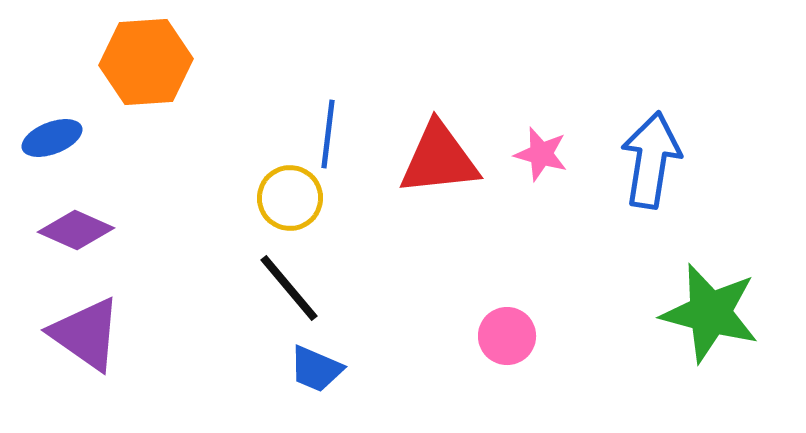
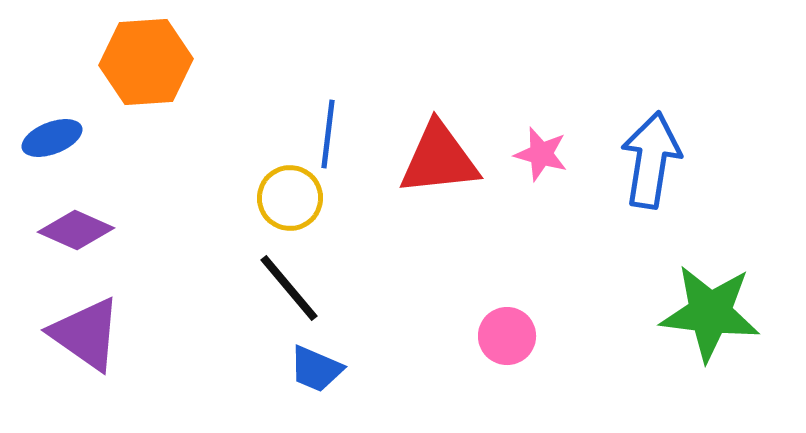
green star: rotated 8 degrees counterclockwise
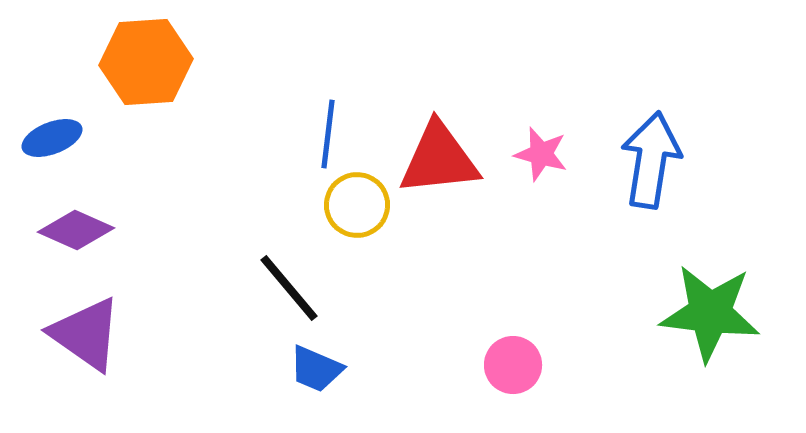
yellow circle: moved 67 px right, 7 px down
pink circle: moved 6 px right, 29 px down
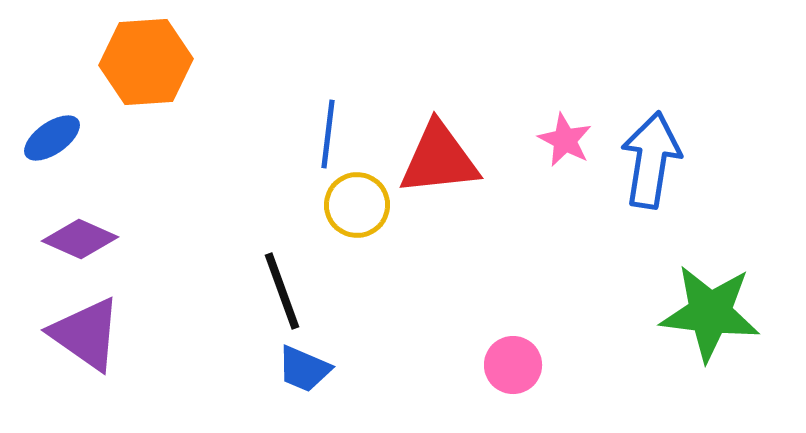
blue ellipse: rotated 14 degrees counterclockwise
pink star: moved 24 px right, 14 px up; rotated 12 degrees clockwise
purple diamond: moved 4 px right, 9 px down
black line: moved 7 px left, 3 px down; rotated 20 degrees clockwise
blue trapezoid: moved 12 px left
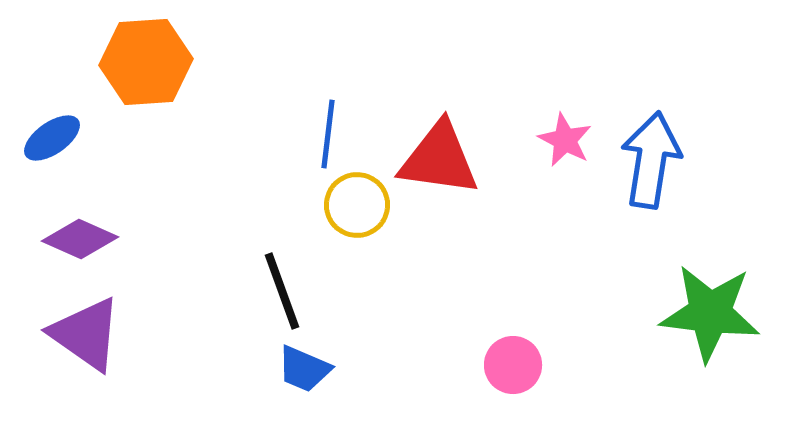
red triangle: rotated 14 degrees clockwise
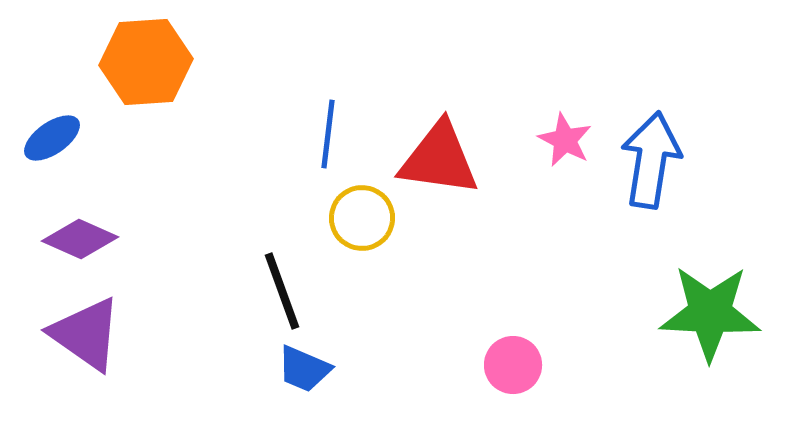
yellow circle: moved 5 px right, 13 px down
green star: rotated 4 degrees counterclockwise
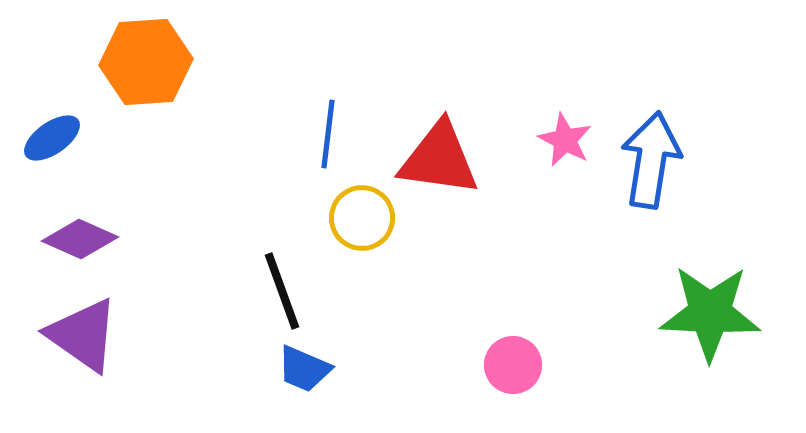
purple triangle: moved 3 px left, 1 px down
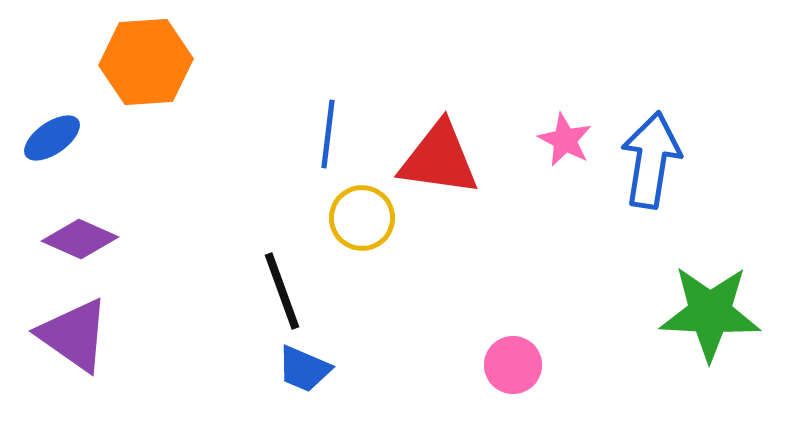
purple triangle: moved 9 px left
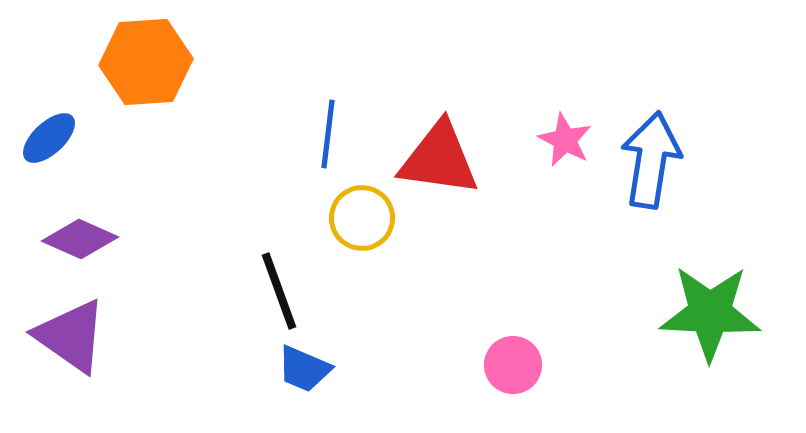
blue ellipse: moved 3 px left; rotated 8 degrees counterclockwise
black line: moved 3 px left
purple triangle: moved 3 px left, 1 px down
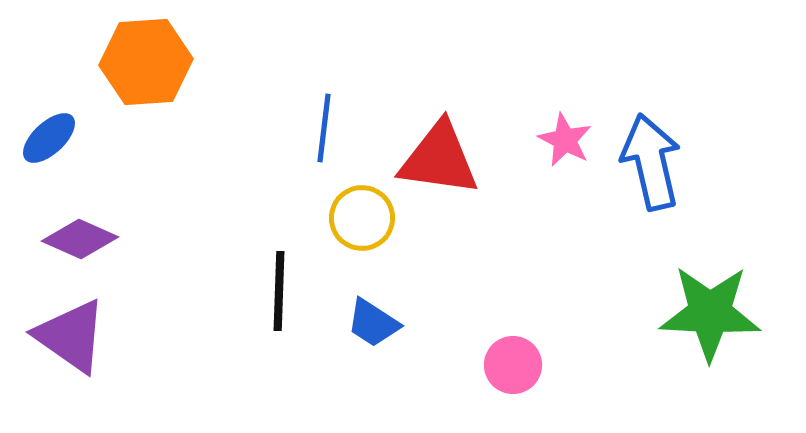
blue line: moved 4 px left, 6 px up
blue arrow: moved 2 px down; rotated 22 degrees counterclockwise
black line: rotated 22 degrees clockwise
blue trapezoid: moved 69 px right, 46 px up; rotated 10 degrees clockwise
